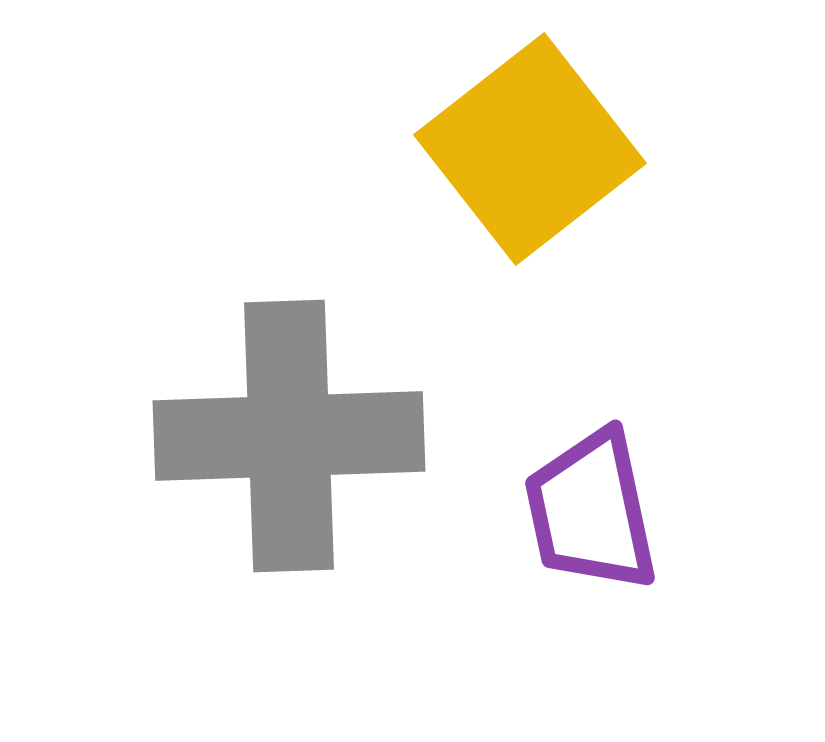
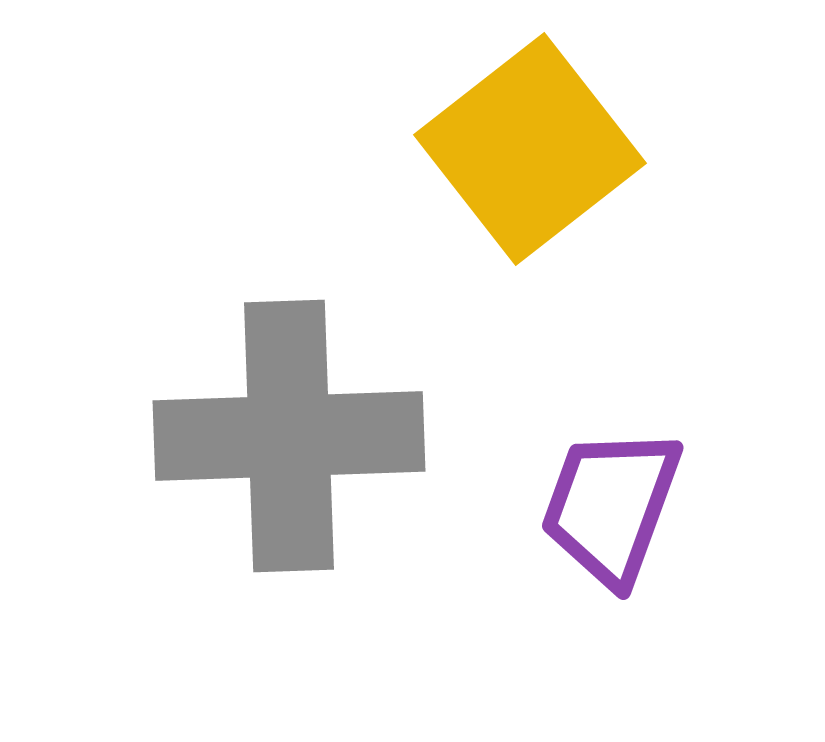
purple trapezoid: moved 20 px right, 5 px up; rotated 32 degrees clockwise
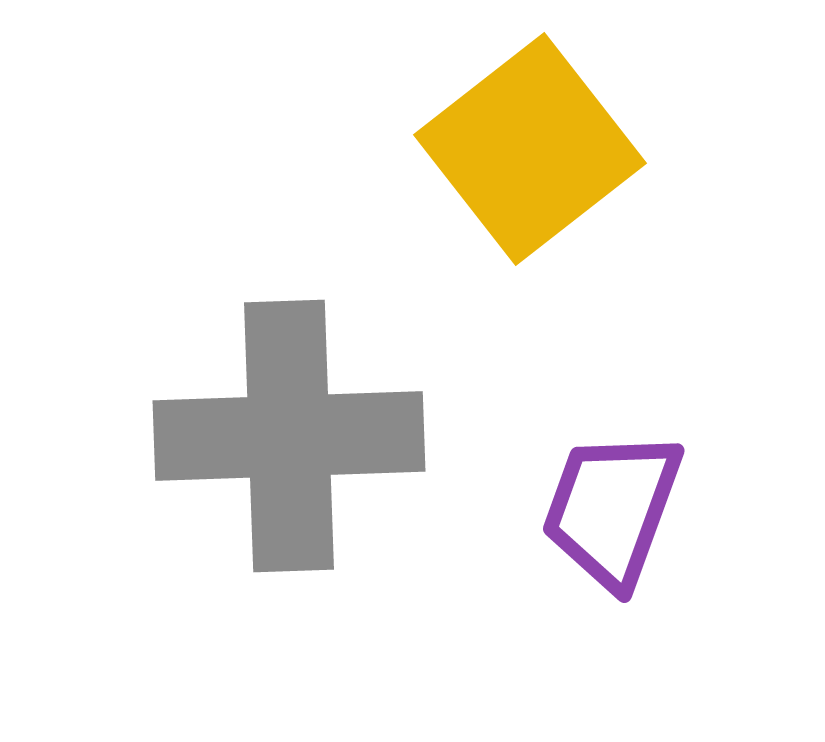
purple trapezoid: moved 1 px right, 3 px down
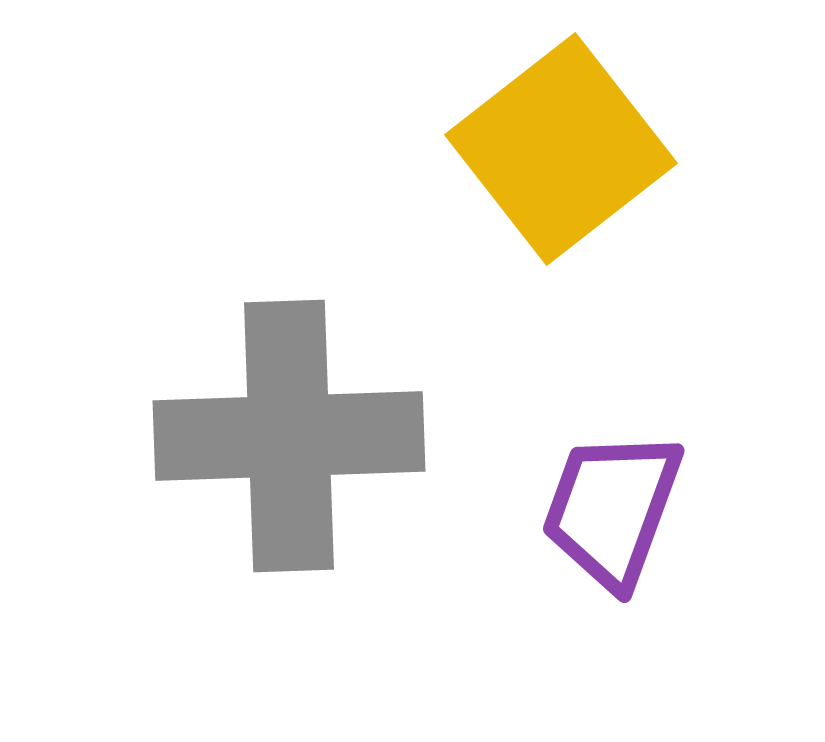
yellow square: moved 31 px right
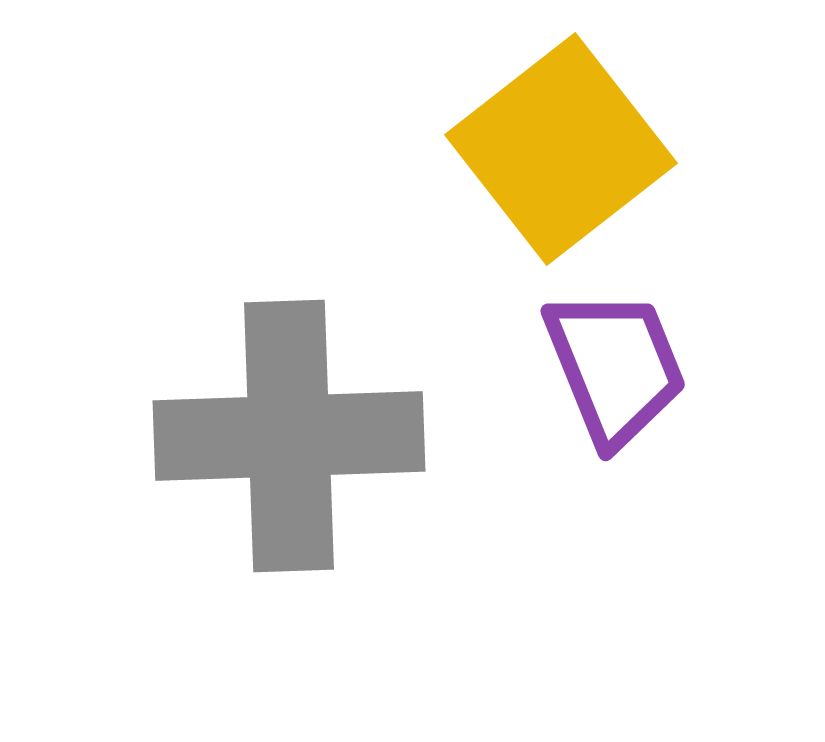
purple trapezoid: moved 3 px right, 142 px up; rotated 138 degrees clockwise
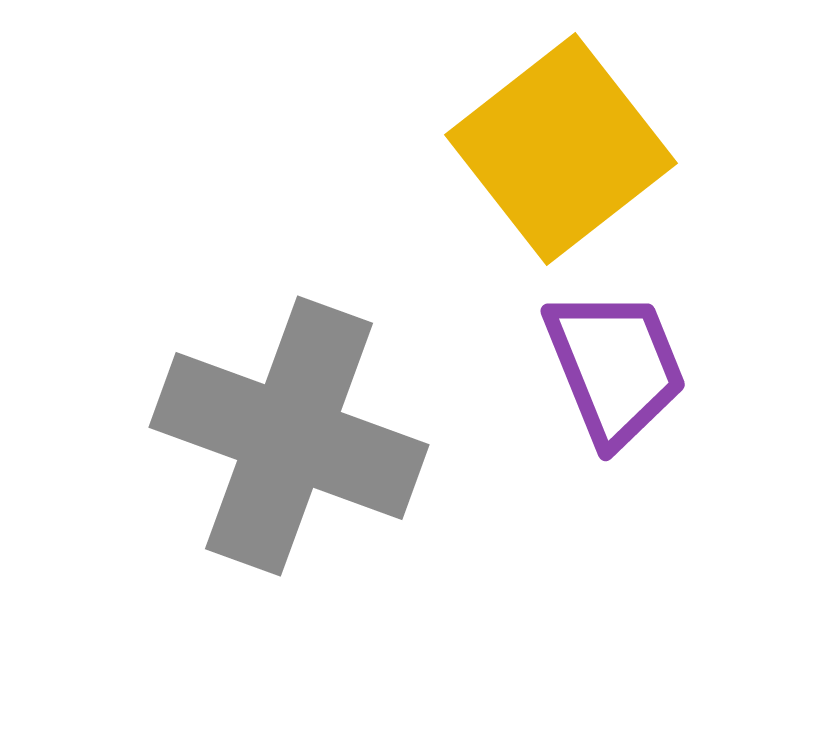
gray cross: rotated 22 degrees clockwise
